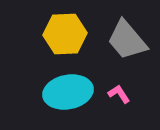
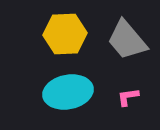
pink L-shape: moved 9 px right, 3 px down; rotated 65 degrees counterclockwise
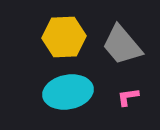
yellow hexagon: moved 1 px left, 3 px down
gray trapezoid: moved 5 px left, 5 px down
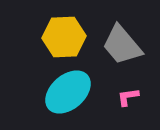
cyan ellipse: rotated 30 degrees counterclockwise
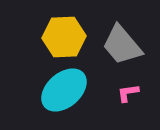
cyan ellipse: moved 4 px left, 2 px up
pink L-shape: moved 4 px up
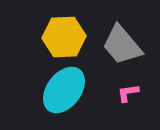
cyan ellipse: rotated 12 degrees counterclockwise
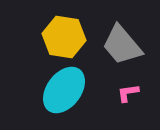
yellow hexagon: rotated 12 degrees clockwise
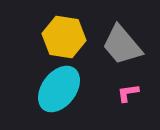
cyan ellipse: moved 5 px left, 1 px up
